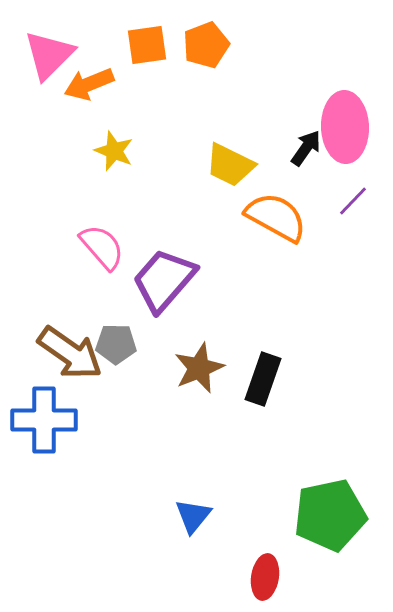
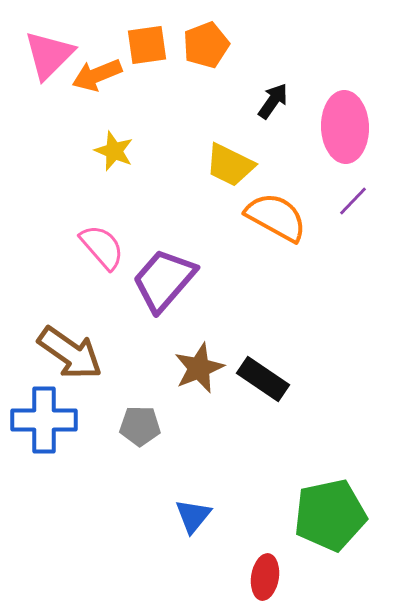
orange arrow: moved 8 px right, 9 px up
black arrow: moved 33 px left, 47 px up
gray pentagon: moved 24 px right, 82 px down
black rectangle: rotated 75 degrees counterclockwise
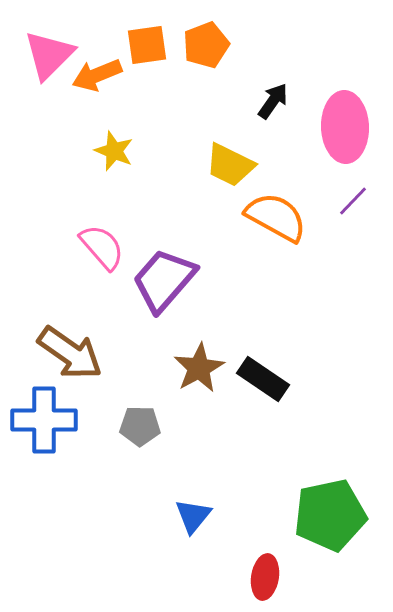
brown star: rotated 6 degrees counterclockwise
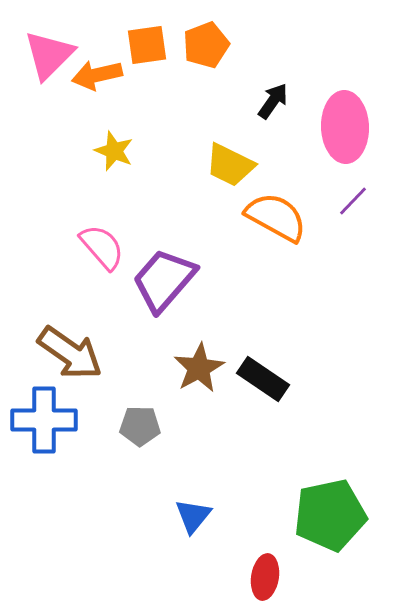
orange arrow: rotated 9 degrees clockwise
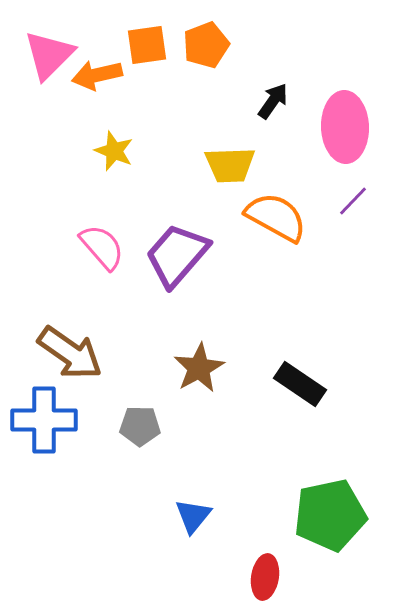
yellow trapezoid: rotated 28 degrees counterclockwise
purple trapezoid: moved 13 px right, 25 px up
black rectangle: moved 37 px right, 5 px down
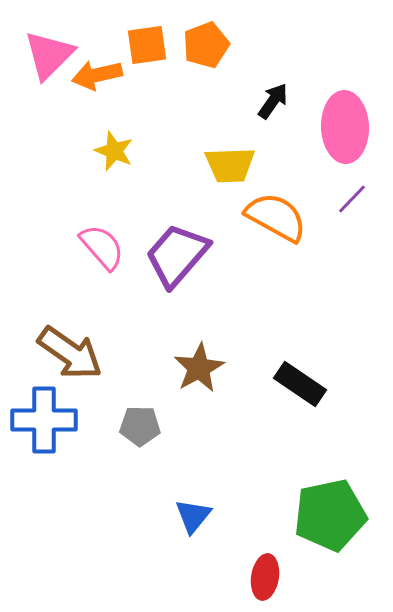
purple line: moved 1 px left, 2 px up
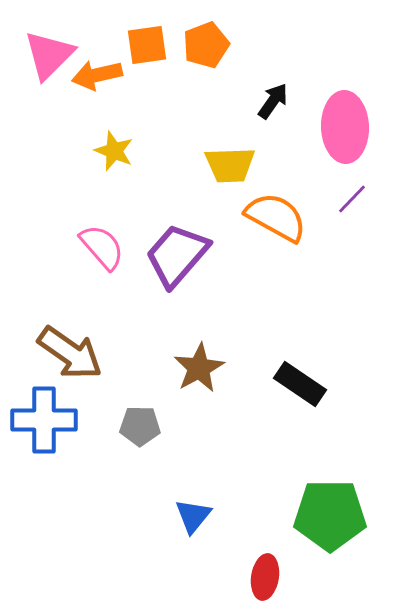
green pentagon: rotated 12 degrees clockwise
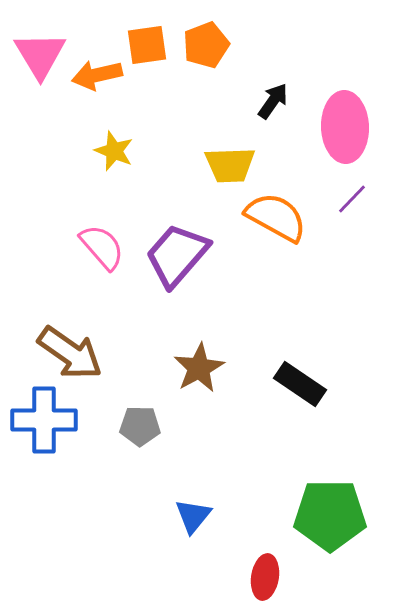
pink triangle: moved 9 px left; rotated 16 degrees counterclockwise
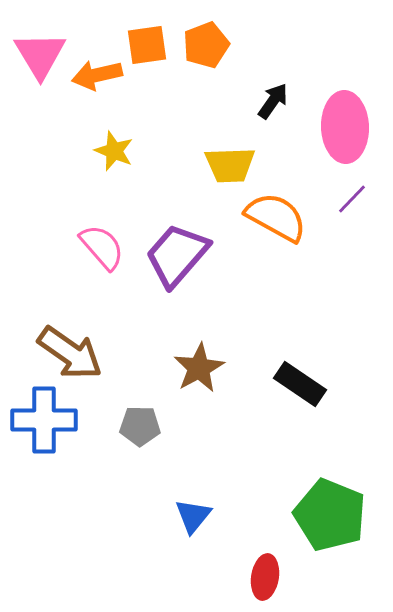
green pentagon: rotated 22 degrees clockwise
